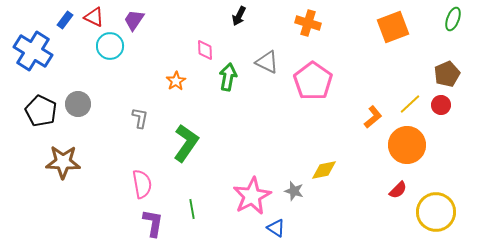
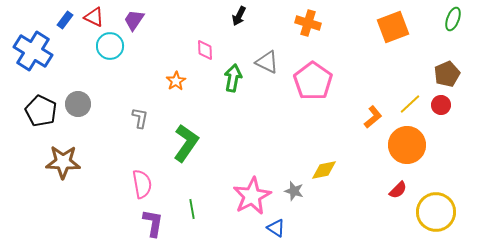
green arrow: moved 5 px right, 1 px down
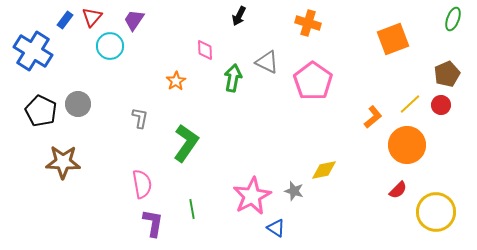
red triangle: moved 2 px left; rotated 45 degrees clockwise
orange square: moved 12 px down
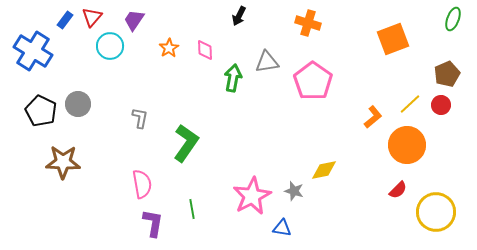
gray triangle: rotated 35 degrees counterclockwise
orange star: moved 7 px left, 33 px up
blue triangle: moved 6 px right; rotated 24 degrees counterclockwise
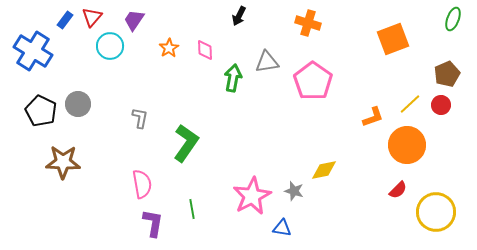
orange L-shape: rotated 20 degrees clockwise
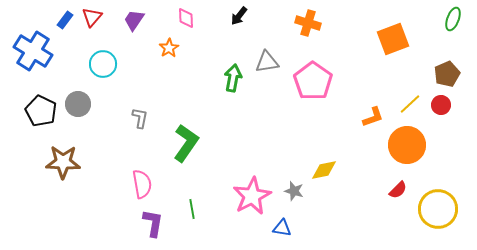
black arrow: rotated 12 degrees clockwise
cyan circle: moved 7 px left, 18 px down
pink diamond: moved 19 px left, 32 px up
yellow circle: moved 2 px right, 3 px up
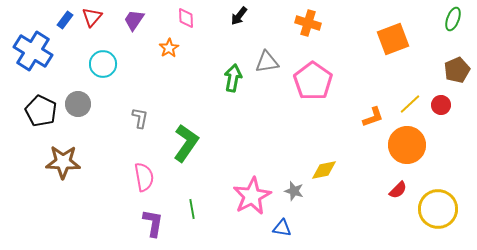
brown pentagon: moved 10 px right, 4 px up
pink semicircle: moved 2 px right, 7 px up
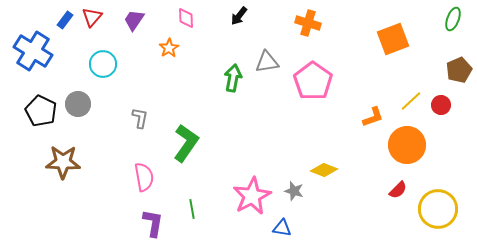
brown pentagon: moved 2 px right
yellow line: moved 1 px right, 3 px up
yellow diamond: rotated 32 degrees clockwise
